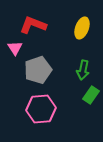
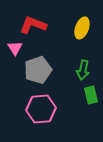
green rectangle: rotated 48 degrees counterclockwise
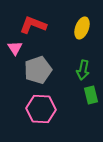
pink hexagon: rotated 8 degrees clockwise
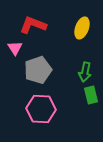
green arrow: moved 2 px right, 2 px down
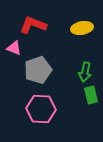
yellow ellipse: rotated 60 degrees clockwise
pink triangle: moved 1 px left; rotated 35 degrees counterclockwise
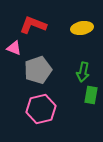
green arrow: moved 2 px left
green rectangle: rotated 24 degrees clockwise
pink hexagon: rotated 16 degrees counterclockwise
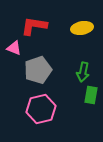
red L-shape: moved 1 px right, 1 px down; rotated 12 degrees counterclockwise
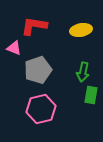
yellow ellipse: moved 1 px left, 2 px down
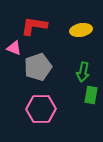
gray pentagon: moved 3 px up
pink hexagon: rotated 12 degrees clockwise
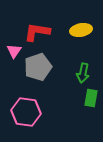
red L-shape: moved 3 px right, 6 px down
pink triangle: moved 3 px down; rotated 42 degrees clockwise
green arrow: moved 1 px down
green rectangle: moved 3 px down
pink hexagon: moved 15 px left, 3 px down; rotated 8 degrees clockwise
